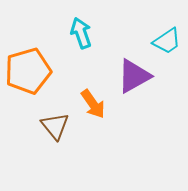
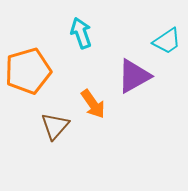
brown triangle: rotated 20 degrees clockwise
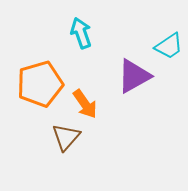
cyan trapezoid: moved 2 px right, 5 px down
orange pentagon: moved 12 px right, 13 px down
orange arrow: moved 8 px left
brown triangle: moved 11 px right, 11 px down
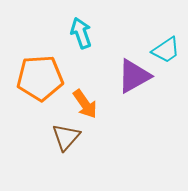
cyan trapezoid: moved 3 px left, 4 px down
orange pentagon: moved 6 px up; rotated 12 degrees clockwise
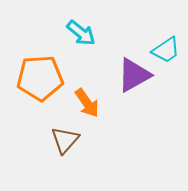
cyan arrow: rotated 148 degrees clockwise
purple triangle: moved 1 px up
orange arrow: moved 2 px right, 1 px up
brown triangle: moved 1 px left, 3 px down
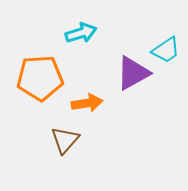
cyan arrow: rotated 56 degrees counterclockwise
purple triangle: moved 1 px left, 2 px up
orange arrow: rotated 64 degrees counterclockwise
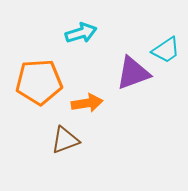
purple triangle: rotated 9 degrees clockwise
orange pentagon: moved 1 px left, 4 px down
brown triangle: rotated 28 degrees clockwise
